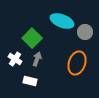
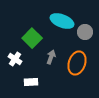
gray arrow: moved 14 px right, 2 px up
white rectangle: moved 1 px right, 1 px down; rotated 16 degrees counterclockwise
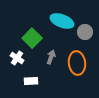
white cross: moved 2 px right, 1 px up
orange ellipse: rotated 25 degrees counterclockwise
white rectangle: moved 1 px up
